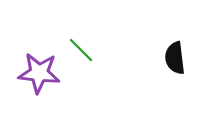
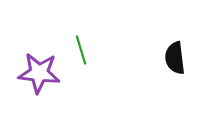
green line: rotated 28 degrees clockwise
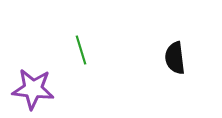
purple star: moved 6 px left, 16 px down
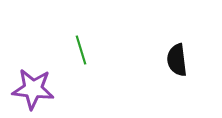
black semicircle: moved 2 px right, 2 px down
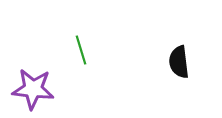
black semicircle: moved 2 px right, 2 px down
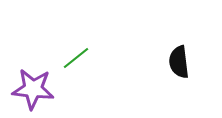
green line: moved 5 px left, 8 px down; rotated 68 degrees clockwise
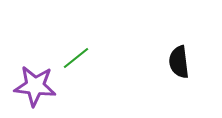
purple star: moved 2 px right, 3 px up
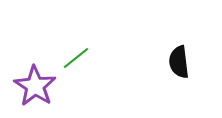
purple star: rotated 27 degrees clockwise
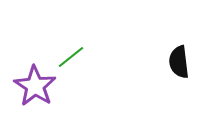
green line: moved 5 px left, 1 px up
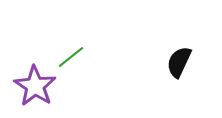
black semicircle: rotated 32 degrees clockwise
